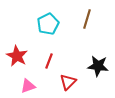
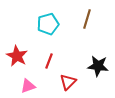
cyan pentagon: rotated 10 degrees clockwise
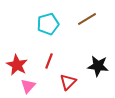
brown line: rotated 42 degrees clockwise
red star: moved 9 px down
pink triangle: rotated 28 degrees counterclockwise
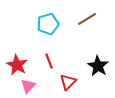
red line: rotated 42 degrees counterclockwise
black star: rotated 25 degrees clockwise
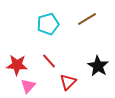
red line: rotated 21 degrees counterclockwise
red star: rotated 25 degrees counterclockwise
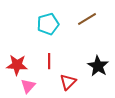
red line: rotated 42 degrees clockwise
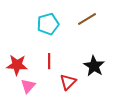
black star: moved 4 px left
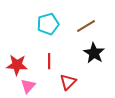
brown line: moved 1 px left, 7 px down
black star: moved 13 px up
